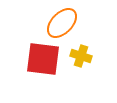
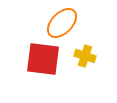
yellow cross: moved 4 px right
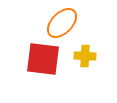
yellow cross: rotated 15 degrees counterclockwise
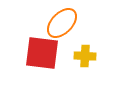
red square: moved 1 px left, 6 px up
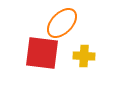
yellow cross: moved 1 px left
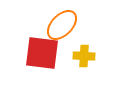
orange ellipse: moved 2 px down
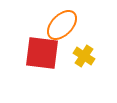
yellow cross: rotated 30 degrees clockwise
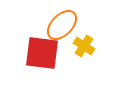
yellow cross: moved 10 px up
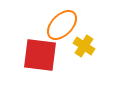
red square: moved 2 px left, 2 px down
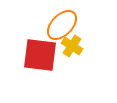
yellow cross: moved 12 px left
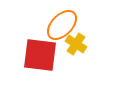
yellow cross: moved 4 px right, 2 px up
